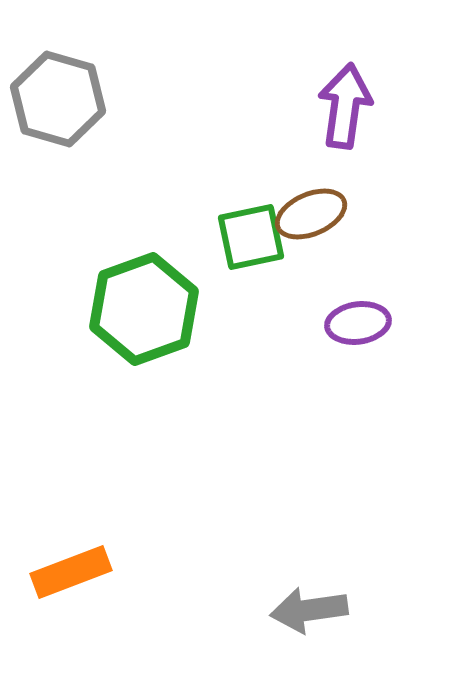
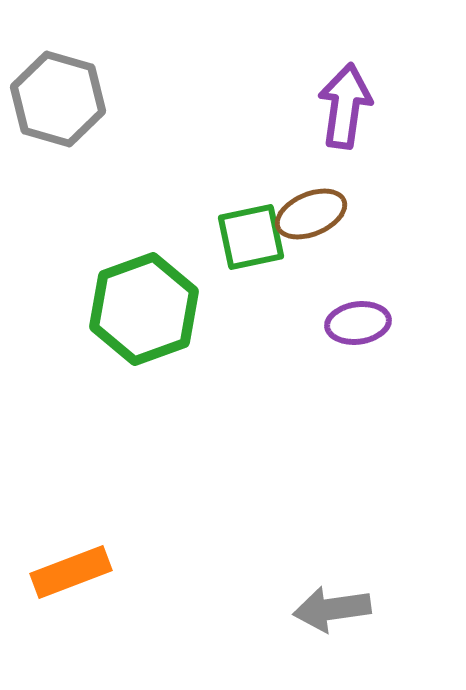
gray arrow: moved 23 px right, 1 px up
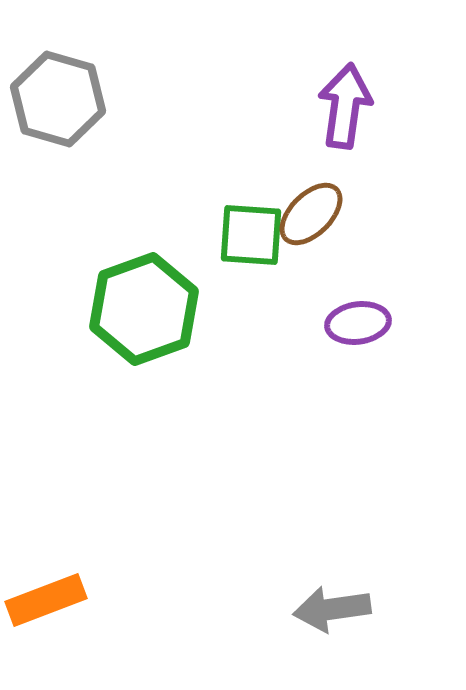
brown ellipse: rotated 22 degrees counterclockwise
green square: moved 2 px up; rotated 16 degrees clockwise
orange rectangle: moved 25 px left, 28 px down
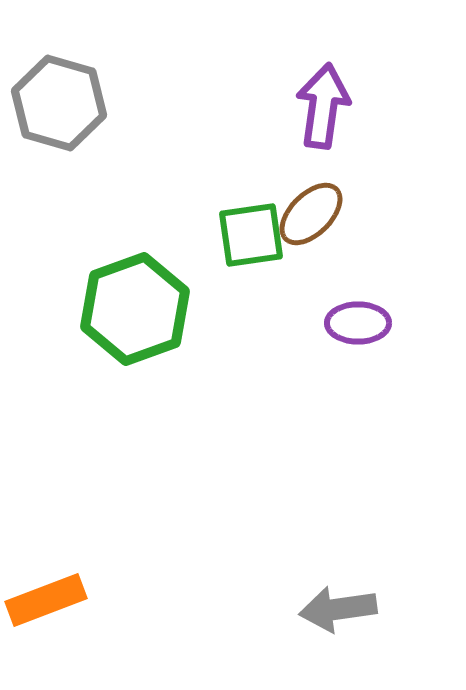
gray hexagon: moved 1 px right, 4 px down
purple arrow: moved 22 px left
green square: rotated 12 degrees counterclockwise
green hexagon: moved 9 px left
purple ellipse: rotated 8 degrees clockwise
gray arrow: moved 6 px right
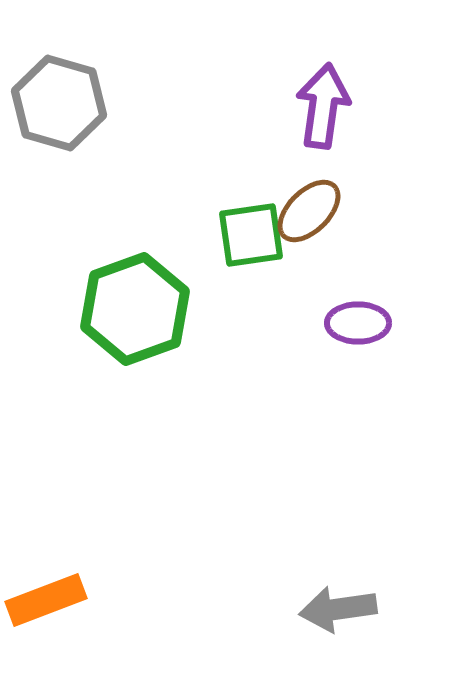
brown ellipse: moved 2 px left, 3 px up
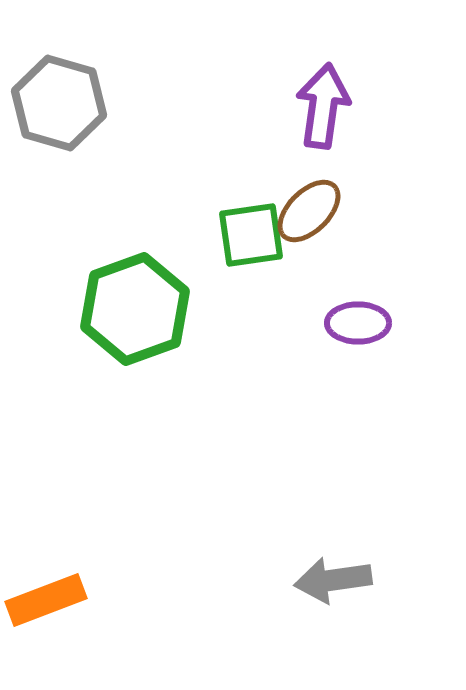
gray arrow: moved 5 px left, 29 px up
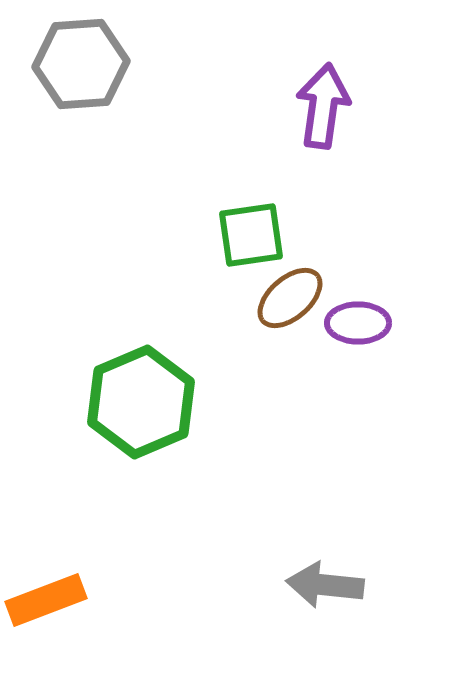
gray hexagon: moved 22 px right, 39 px up; rotated 20 degrees counterclockwise
brown ellipse: moved 19 px left, 87 px down; rotated 4 degrees clockwise
green hexagon: moved 6 px right, 93 px down; rotated 3 degrees counterclockwise
gray arrow: moved 8 px left, 5 px down; rotated 14 degrees clockwise
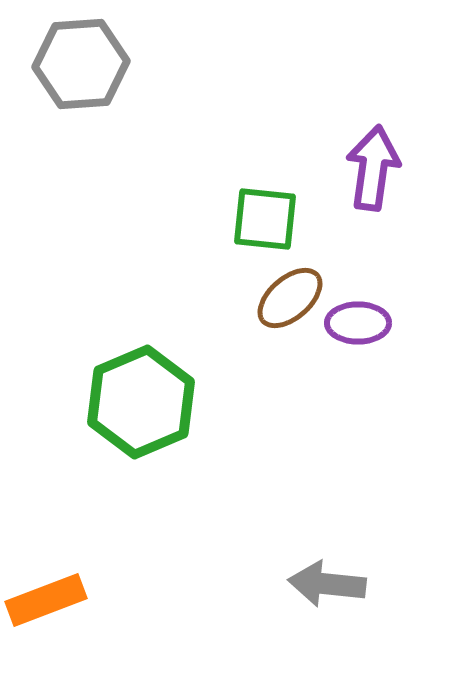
purple arrow: moved 50 px right, 62 px down
green square: moved 14 px right, 16 px up; rotated 14 degrees clockwise
gray arrow: moved 2 px right, 1 px up
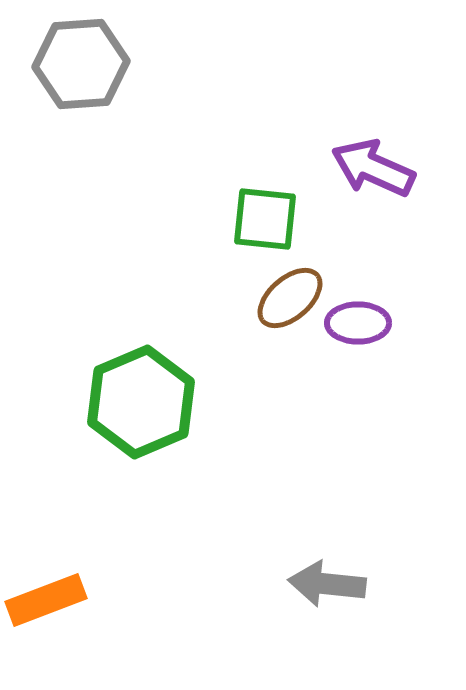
purple arrow: rotated 74 degrees counterclockwise
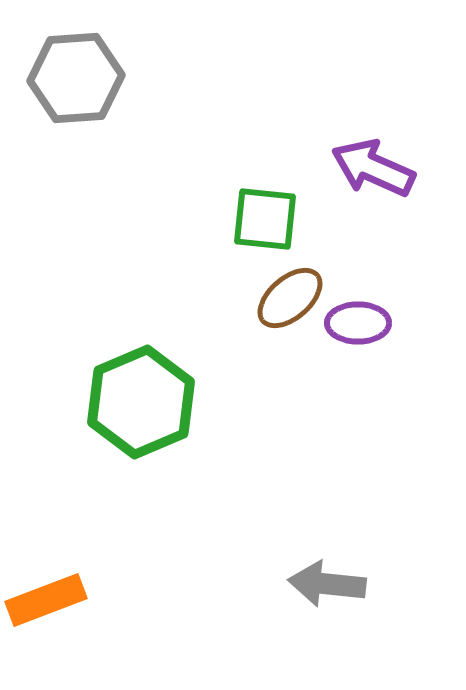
gray hexagon: moved 5 px left, 14 px down
